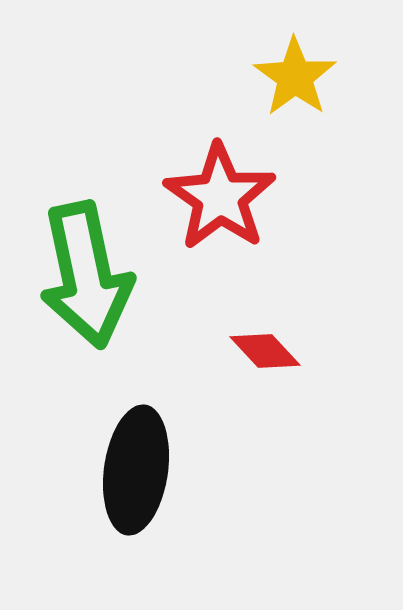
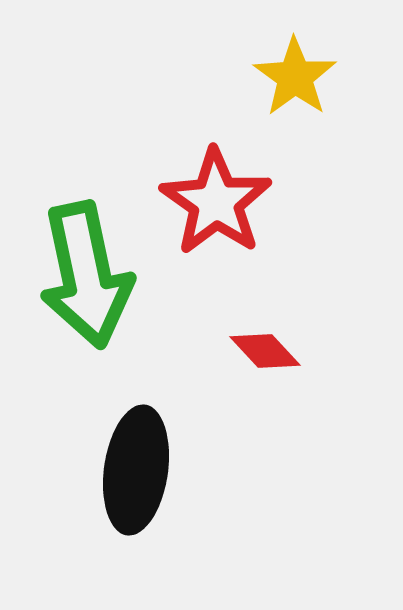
red star: moved 4 px left, 5 px down
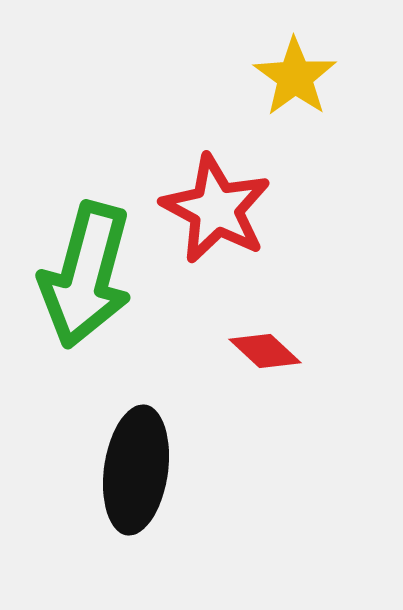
red star: moved 7 px down; rotated 7 degrees counterclockwise
green arrow: rotated 27 degrees clockwise
red diamond: rotated 4 degrees counterclockwise
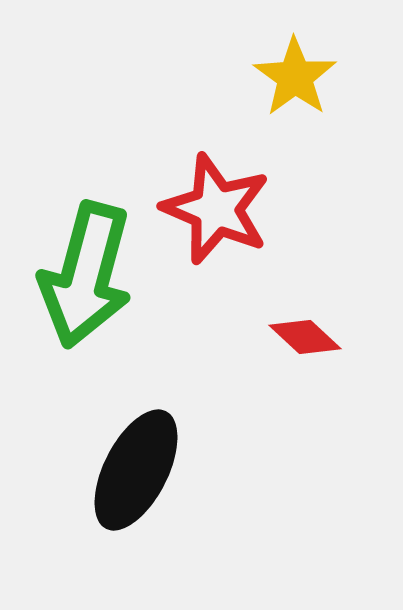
red star: rotated 5 degrees counterclockwise
red diamond: moved 40 px right, 14 px up
black ellipse: rotated 19 degrees clockwise
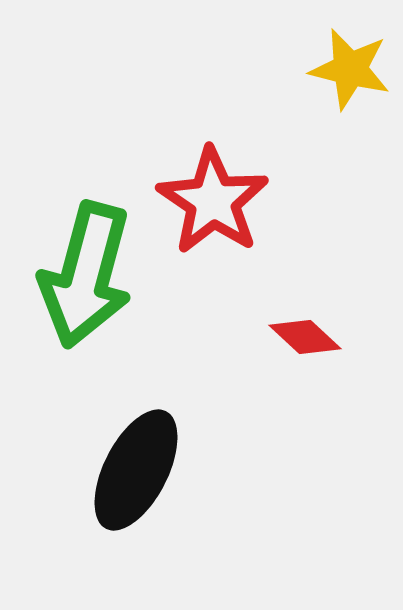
yellow star: moved 55 px right, 8 px up; rotated 22 degrees counterclockwise
red star: moved 3 px left, 8 px up; rotated 11 degrees clockwise
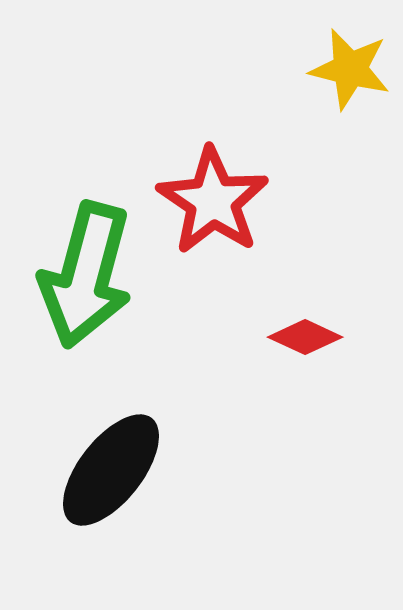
red diamond: rotated 18 degrees counterclockwise
black ellipse: moved 25 px left; rotated 11 degrees clockwise
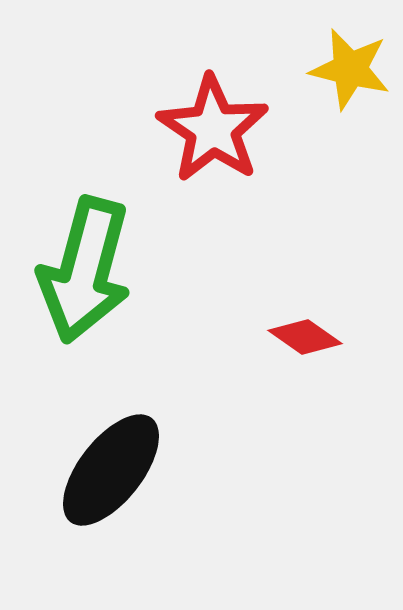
red star: moved 72 px up
green arrow: moved 1 px left, 5 px up
red diamond: rotated 10 degrees clockwise
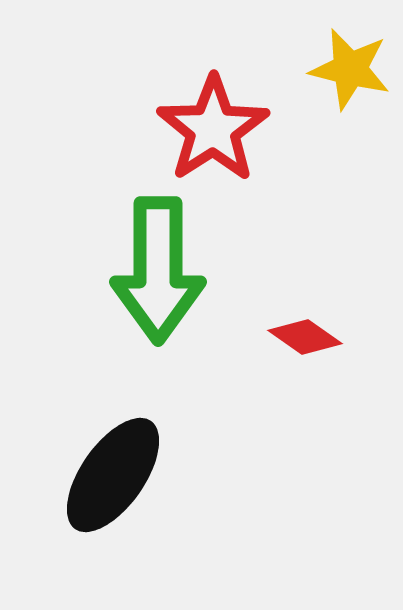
red star: rotated 5 degrees clockwise
green arrow: moved 73 px right; rotated 15 degrees counterclockwise
black ellipse: moved 2 px right, 5 px down; rotated 3 degrees counterclockwise
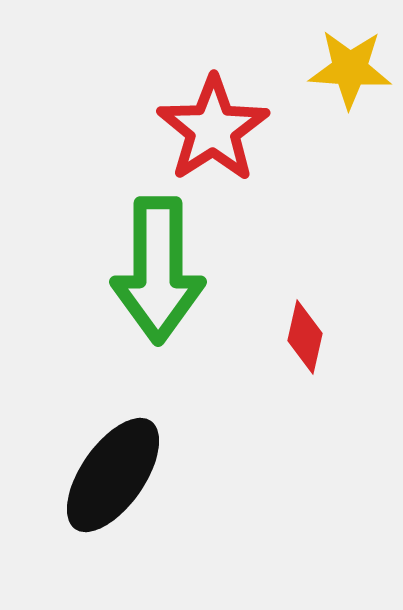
yellow star: rotated 10 degrees counterclockwise
red diamond: rotated 68 degrees clockwise
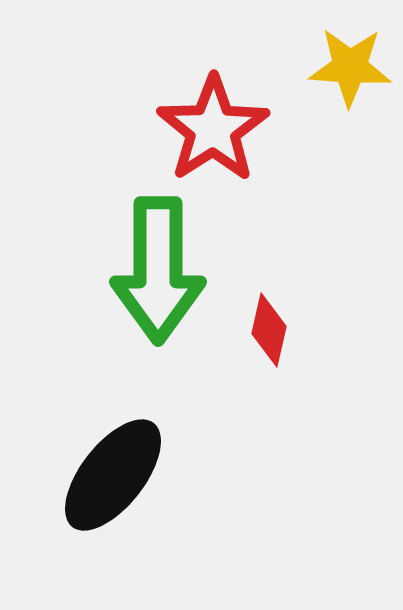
yellow star: moved 2 px up
red diamond: moved 36 px left, 7 px up
black ellipse: rotated 3 degrees clockwise
